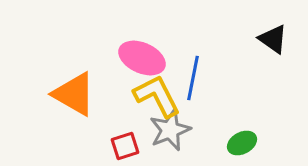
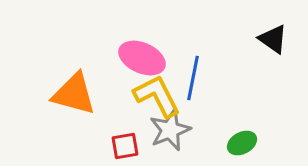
orange triangle: rotated 15 degrees counterclockwise
red square: rotated 8 degrees clockwise
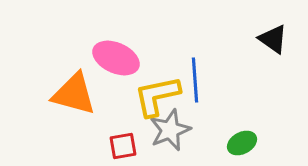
pink ellipse: moved 26 px left
blue line: moved 2 px right, 2 px down; rotated 15 degrees counterclockwise
yellow L-shape: rotated 75 degrees counterclockwise
red square: moved 2 px left
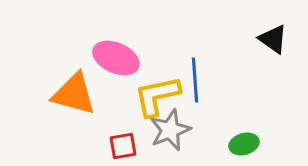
green ellipse: moved 2 px right, 1 px down; rotated 12 degrees clockwise
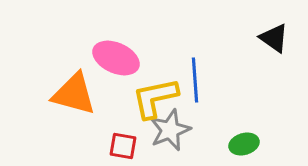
black triangle: moved 1 px right, 1 px up
yellow L-shape: moved 2 px left, 2 px down
red square: rotated 20 degrees clockwise
